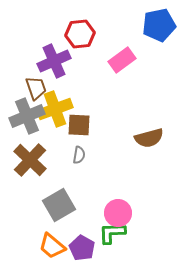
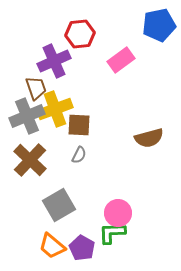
pink rectangle: moved 1 px left
gray semicircle: rotated 18 degrees clockwise
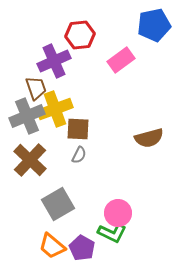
blue pentagon: moved 5 px left
red hexagon: moved 1 px down
brown square: moved 1 px left, 4 px down
gray square: moved 1 px left, 1 px up
green L-shape: rotated 152 degrees counterclockwise
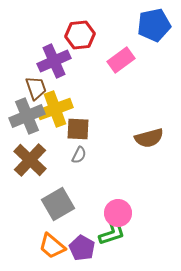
green L-shape: rotated 44 degrees counterclockwise
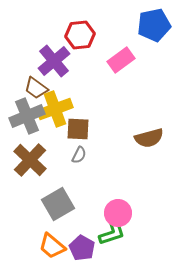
purple cross: rotated 16 degrees counterclockwise
brown trapezoid: rotated 145 degrees clockwise
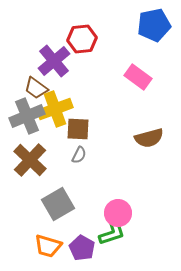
red hexagon: moved 2 px right, 4 px down
pink rectangle: moved 17 px right, 17 px down; rotated 72 degrees clockwise
orange trapezoid: moved 4 px left; rotated 24 degrees counterclockwise
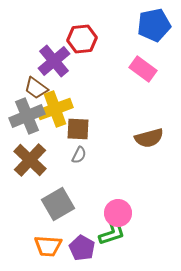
pink rectangle: moved 5 px right, 8 px up
orange trapezoid: rotated 12 degrees counterclockwise
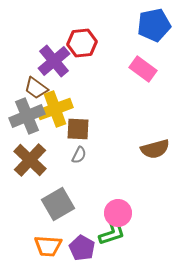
red hexagon: moved 4 px down
brown semicircle: moved 6 px right, 11 px down
